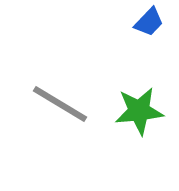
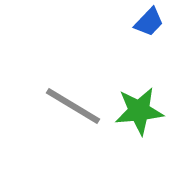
gray line: moved 13 px right, 2 px down
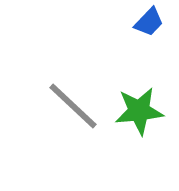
gray line: rotated 12 degrees clockwise
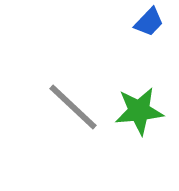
gray line: moved 1 px down
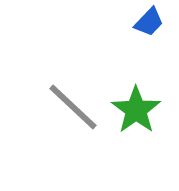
green star: moved 3 px left, 1 px up; rotated 30 degrees counterclockwise
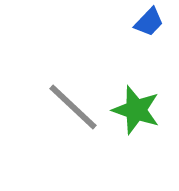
green star: rotated 18 degrees counterclockwise
